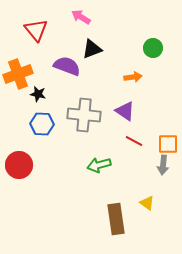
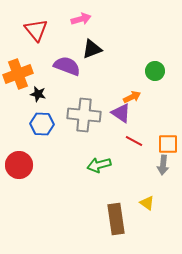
pink arrow: moved 2 px down; rotated 132 degrees clockwise
green circle: moved 2 px right, 23 px down
orange arrow: moved 1 px left, 20 px down; rotated 18 degrees counterclockwise
purple triangle: moved 4 px left, 2 px down
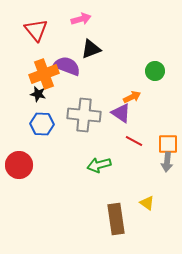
black triangle: moved 1 px left
orange cross: moved 26 px right
gray arrow: moved 4 px right, 3 px up
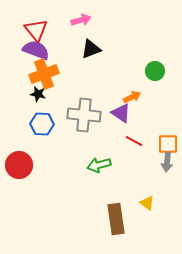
pink arrow: moved 1 px down
purple semicircle: moved 31 px left, 16 px up
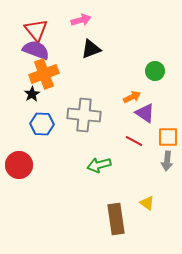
black star: moved 6 px left; rotated 28 degrees clockwise
purple triangle: moved 24 px right
orange square: moved 7 px up
gray arrow: moved 1 px up
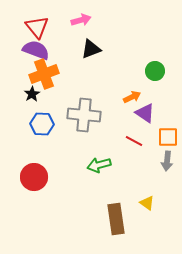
red triangle: moved 1 px right, 3 px up
red circle: moved 15 px right, 12 px down
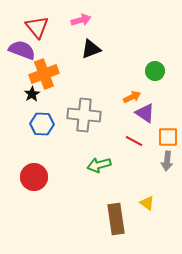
purple semicircle: moved 14 px left
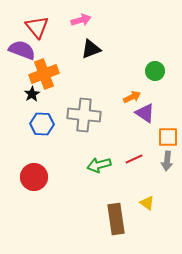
red line: moved 18 px down; rotated 54 degrees counterclockwise
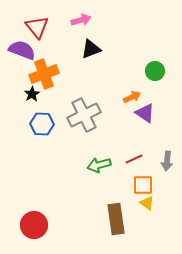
gray cross: rotated 32 degrees counterclockwise
orange square: moved 25 px left, 48 px down
red circle: moved 48 px down
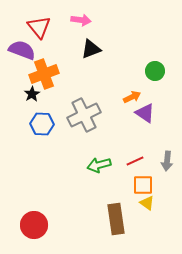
pink arrow: rotated 24 degrees clockwise
red triangle: moved 2 px right
red line: moved 1 px right, 2 px down
